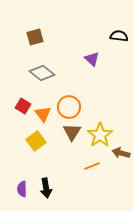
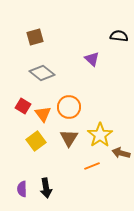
brown triangle: moved 3 px left, 6 px down
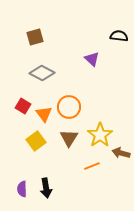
gray diamond: rotated 10 degrees counterclockwise
orange triangle: moved 1 px right
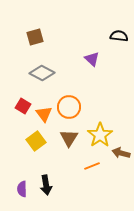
black arrow: moved 3 px up
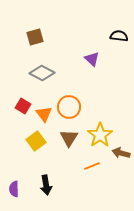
purple semicircle: moved 8 px left
